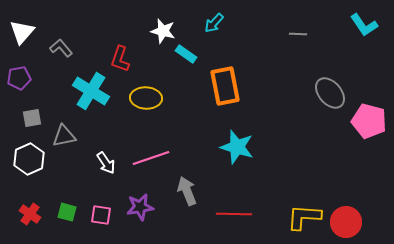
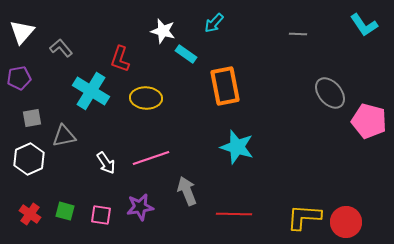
green square: moved 2 px left, 1 px up
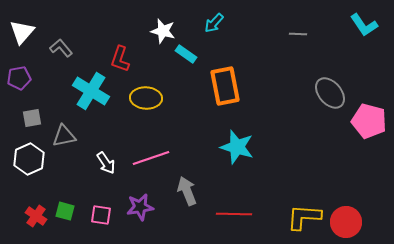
red cross: moved 6 px right, 2 px down
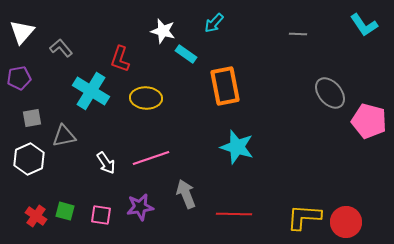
gray arrow: moved 1 px left, 3 px down
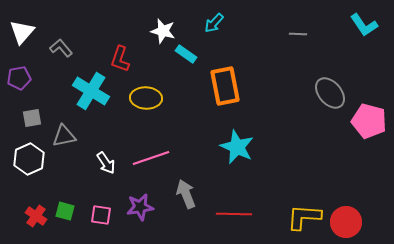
cyan star: rotated 8 degrees clockwise
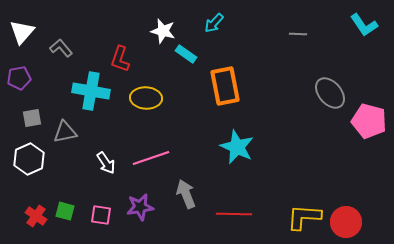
cyan cross: rotated 21 degrees counterclockwise
gray triangle: moved 1 px right, 4 px up
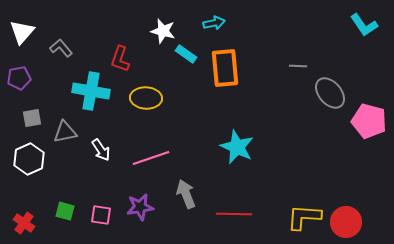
cyan arrow: rotated 145 degrees counterclockwise
gray line: moved 32 px down
orange rectangle: moved 18 px up; rotated 6 degrees clockwise
white arrow: moved 5 px left, 13 px up
red cross: moved 12 px left, 7 px down
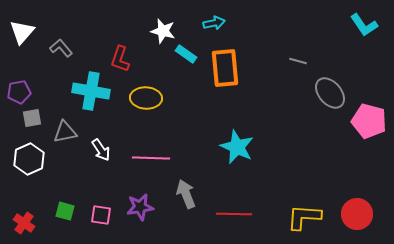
gray line: moved 5 px up; rotated 12 degrees clockwise
purple pentagon: moved 14 px down
pink line: rotated 21 degrees clockwise
red circle: moved 11 px right, 8 px up
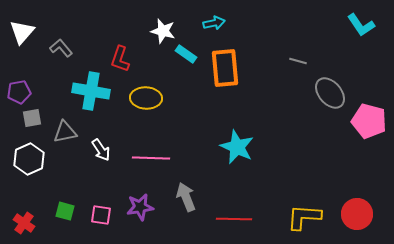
cyan L-shape: moved 3 px left
gray arrow: moved 3 px down
red line: moved 5 px down
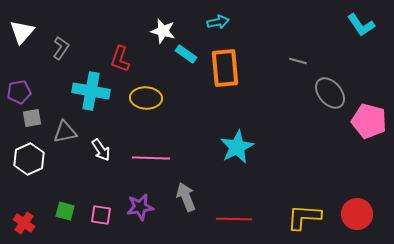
cyan arrow: moved 4 px right, 1 px up
gray L-shape: rotated 75 degrees clockwise
cyan star: rotated 20 degrees clockwise
